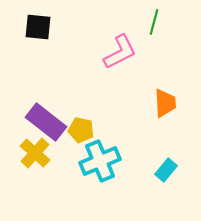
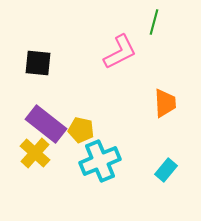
black square: moved 36 px down
purple rectangle: moved 2 px down
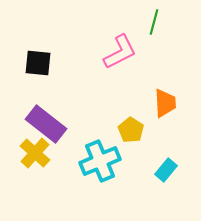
yellow pentagon: moved 50 px right; rotated 20 degrees clockwise
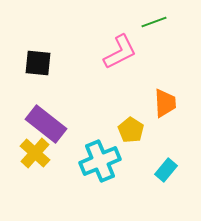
green line: rotated 55 degrees clockwise
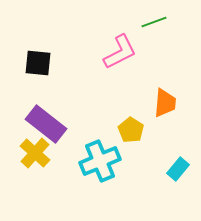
orange trapezoid: rotated 8 degrees clockwise
cyan rectangle: moved 12 px right, 1 px up
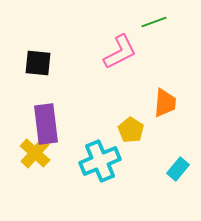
purple rectangle: rotated 45 degrees clockwise
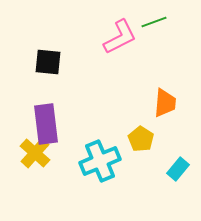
pink L-shape: moved 15 px up
black square: moved 10 px right, 1 px up
yellow pentagon: moved 10 px right, 9 px down
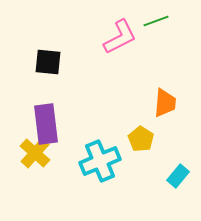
green line: moved 2 px right, 1 px up
cyan rectangle: moved 7 px down
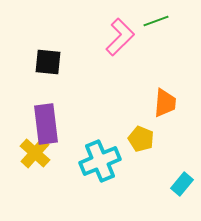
pink L-shape: rotated 18 degrees counterclockwise
yellow pentagon: rotated 10 degrees counterclockwise
cyan rectangle: moved 4 px right, 8 px down
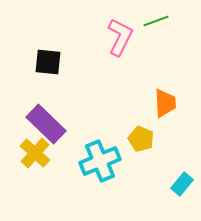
pink L-shape: rotated 18 degrees counterclockwise
orange trapezoid: rotated 8 degrees counterclockwise
purple rectangle: rotated 39 degrees counterclockwise
